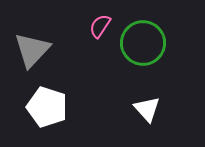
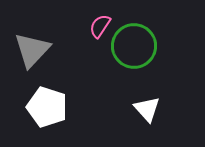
green circle: moved 9 px left, 3 px down
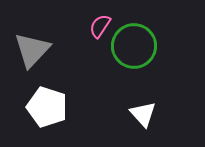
white triangle: moved 4 px left, 5 px down
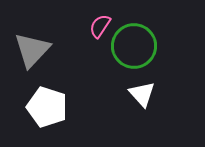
white triangle: moved 1 px left, 20 px up
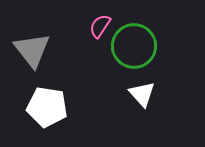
gray triangle: rotated 21 degrees counterclockwise
white pentagon: rotated 9 degrees counterclockwise
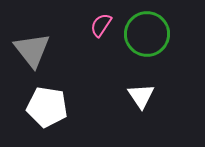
pink semicircle: moved 1 px right, 1 px up
green circle: moved 13 px right, 12 px up
white triangle: moved 1 px left, 2 px down; rotated 8 degrees clockwise
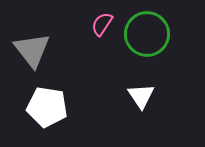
pink semicircle: moved 1 px right, 1 px up
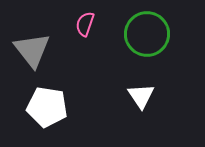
pink semicircle: moved 17 px left; rotated 15 degrees counterclockwise
